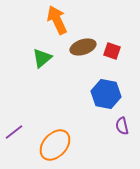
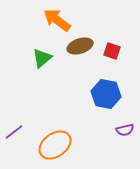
orange arrow: rotated 28 degrees counterclockwise
brown ellipse: moved 3 px left, 1 px up
purple semicircle: moved 3 px right, 4 px down; rotated 90 degrees counterclockwise
orange ellipse: rotated 12 degrees clockwise
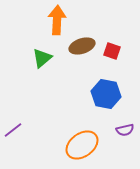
orange arrow: rotated 56 degrees clockwise
brown ellipse: moved 2 px right
purple line: moved 1 px left, 2 px up
orange ellipse: moved 27 px right
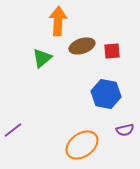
orange arrow: moved 1 px right, 1 px down
red square: rotated 24 degrees counterclockwise
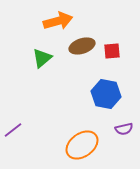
orange arrow: rotated 72 degrees clockwise
purple semicircle: moved 1 px left, 1 px up
